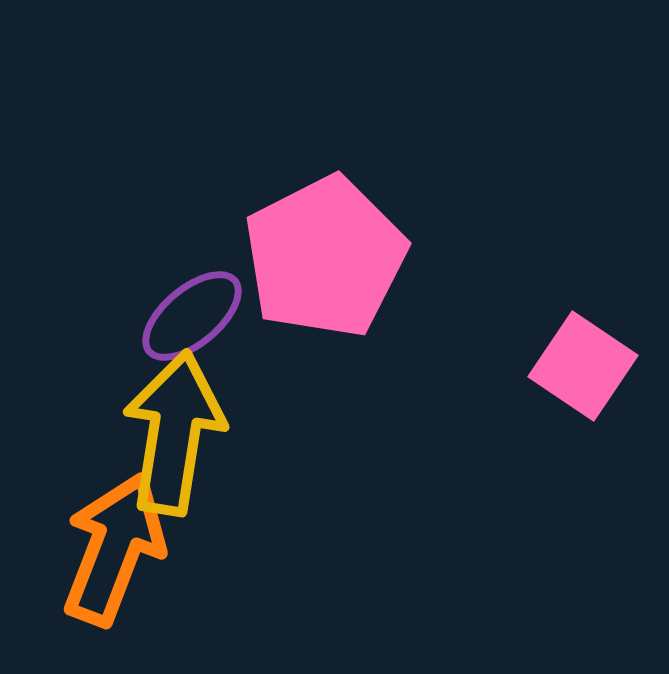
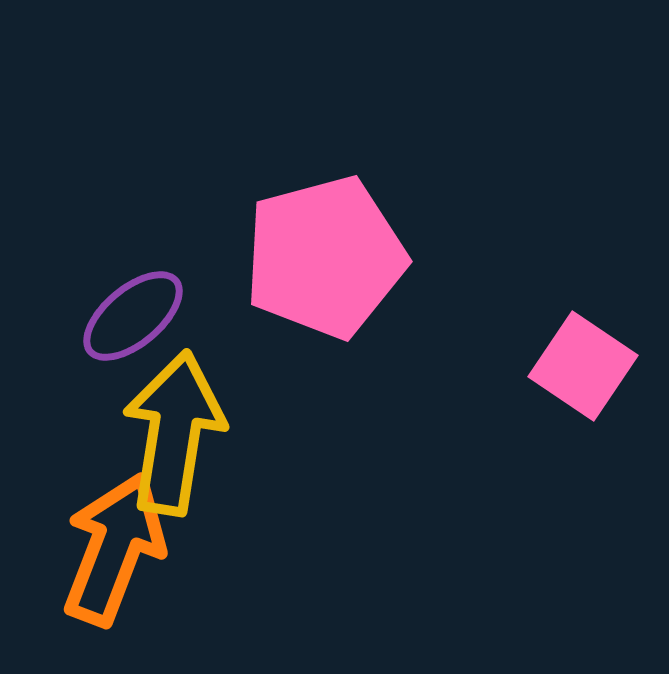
pink pentagon: rotated 12 degrees clockwise
purple ellipse: moved 59 px left
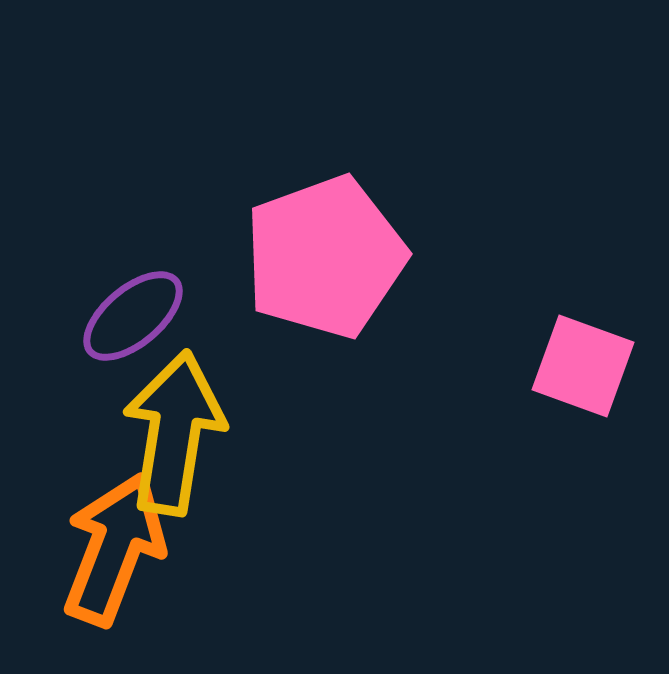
pink pentagon: rotated 5 degrees counterclockwise
pink square: rotated 14 degrees counterclockwise
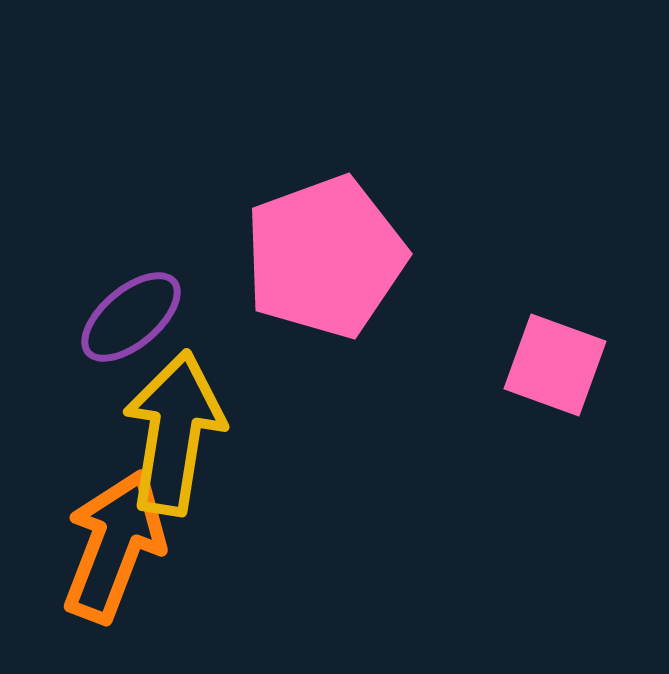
purple ellipse: moved 2 px left, 1 px down
pink square: moved 28 px left, 1 px up
orange arrow: moved 3 px up
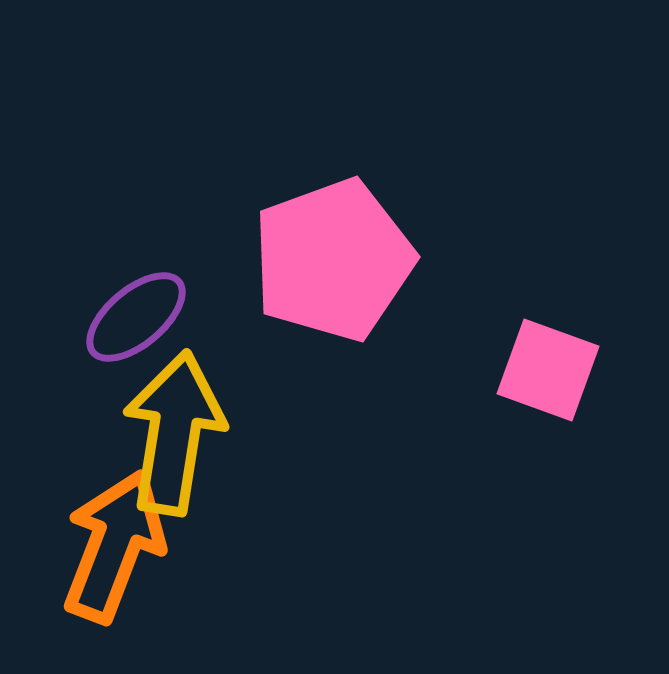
pink pentagon: moved 8 px right, 3 px down
purple ellipse: moved 5 px right
pink square: moved 7 px left, 5 px down
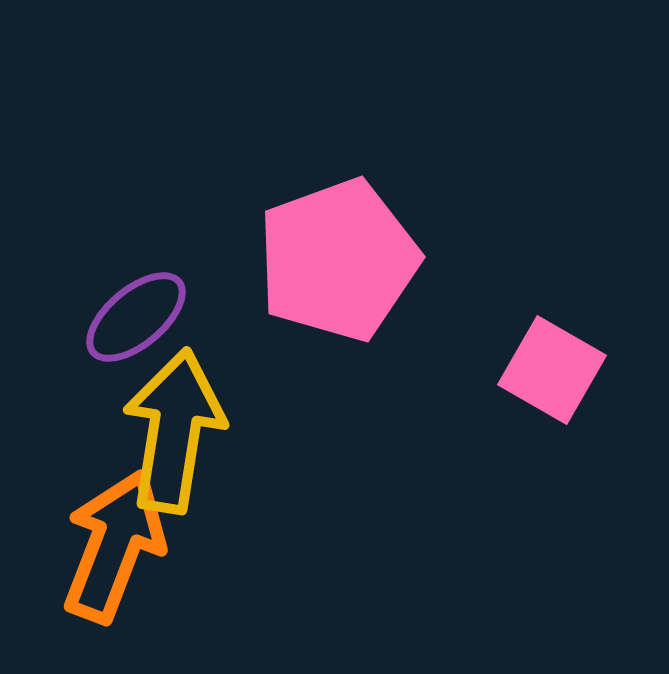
pink pentagon: moved 5 px right
pink square: moved 4 px right; rotated 10 degrees clockwise
yellow arrow: moved 2 px up
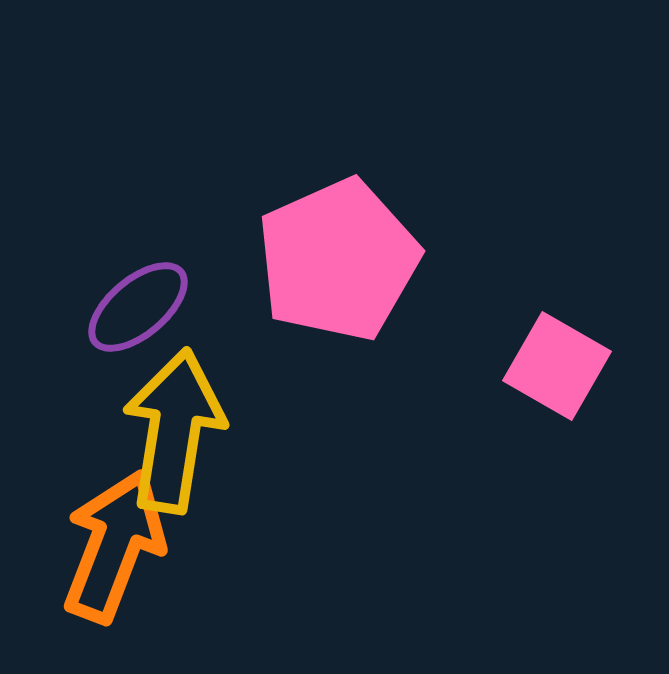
pink pentagon: rotated 4 degrees counterclockwise
purple ellipse: moved 2 px right, 10 px up
pink square: moved 5 px right, 4 px up
